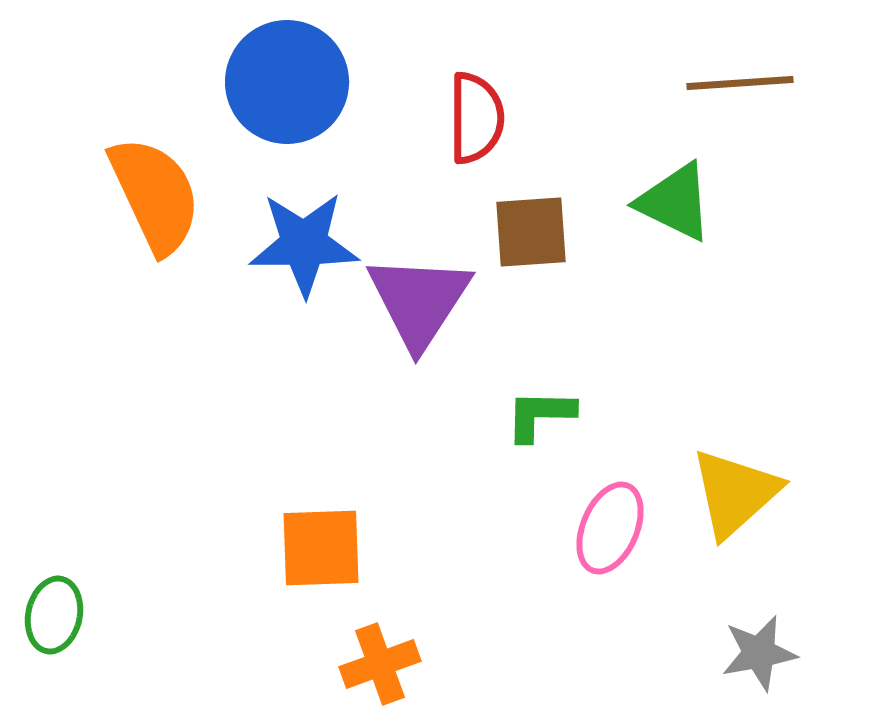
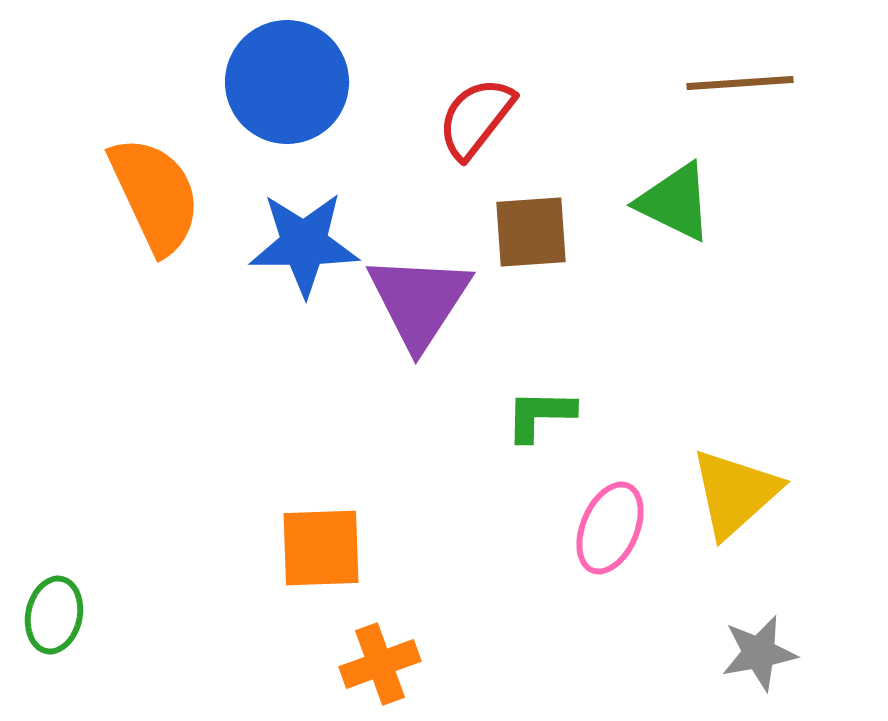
red semicircle: rotated 142 degrees counterclockwise
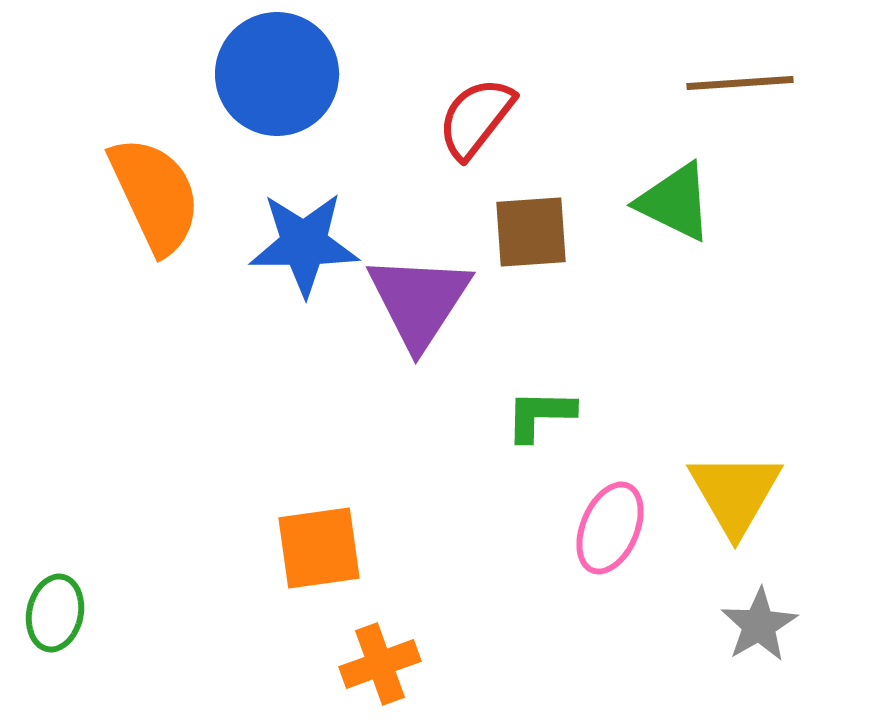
blue circle: moved 10 px left, 8 px up
yellow triangle: rotated 18 degrees counterclockwise
orange square: moved 2 px left; rotated 6 degrees counterclockwise
green ellipse: moved 1 px right, 2 px up
gray star: moved 28 px up; rotated 20 degrees counterclockwise
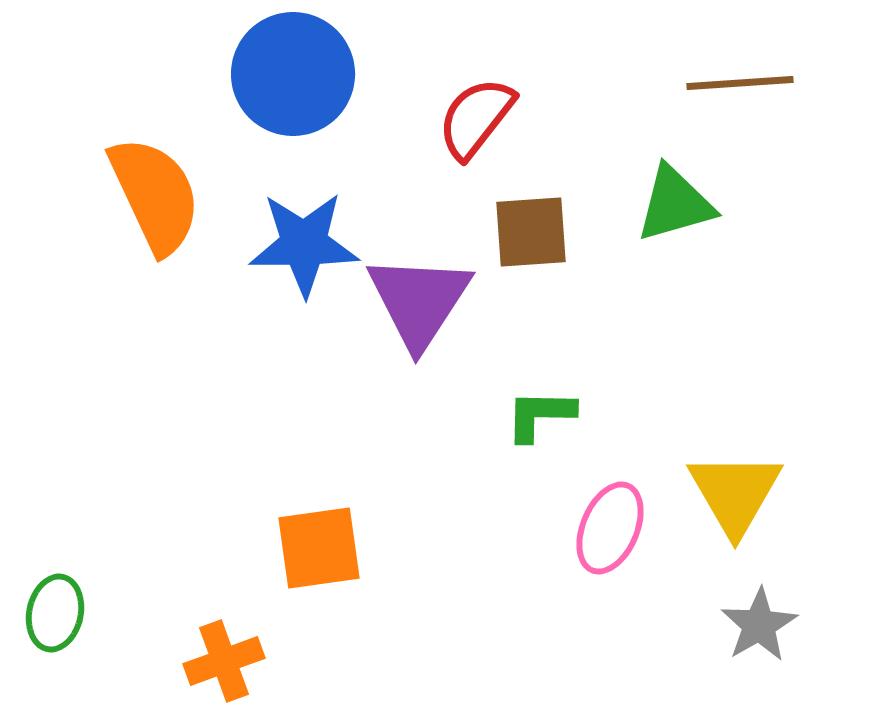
blue circle: moved 16 px right
green triangle: moved 2 px down; rotated 42 degrees counterclockwise
orange cross: moved 156 px left, 3 px up
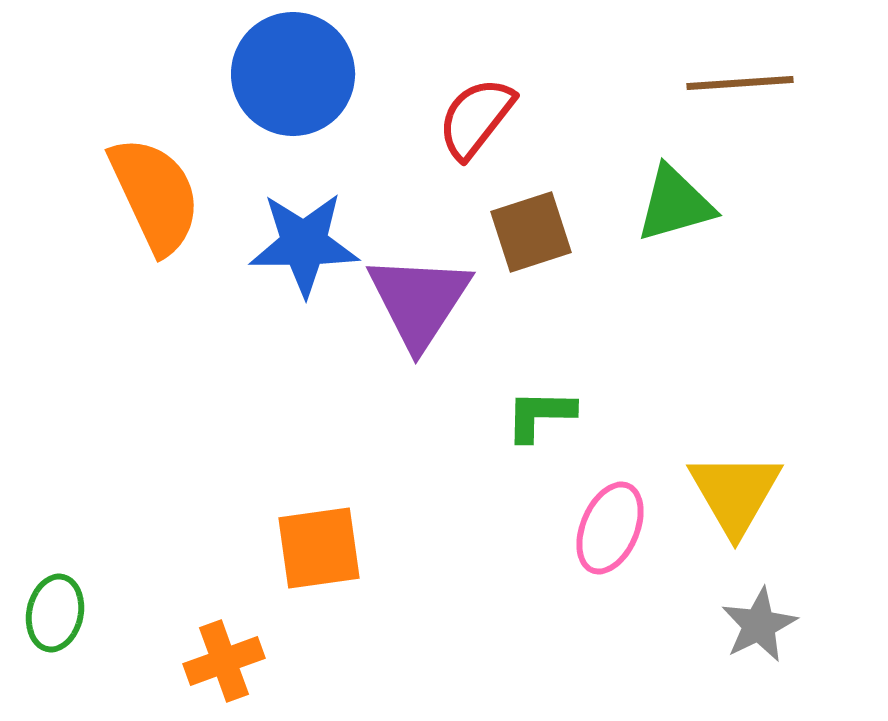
brown square: rotated 14 degrees counterclockwise
gray star: rotated 4 degrees clockwise
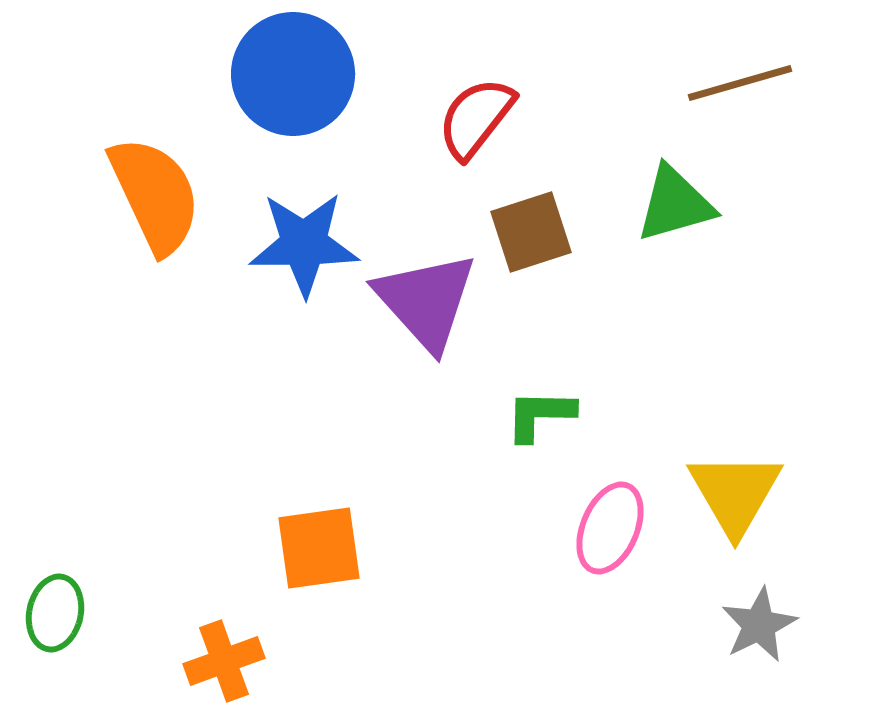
brown line: rotated 12 degrees counterclockwise
purple triangle: moved 7 px right; rotated 15 degrees counterclockwise
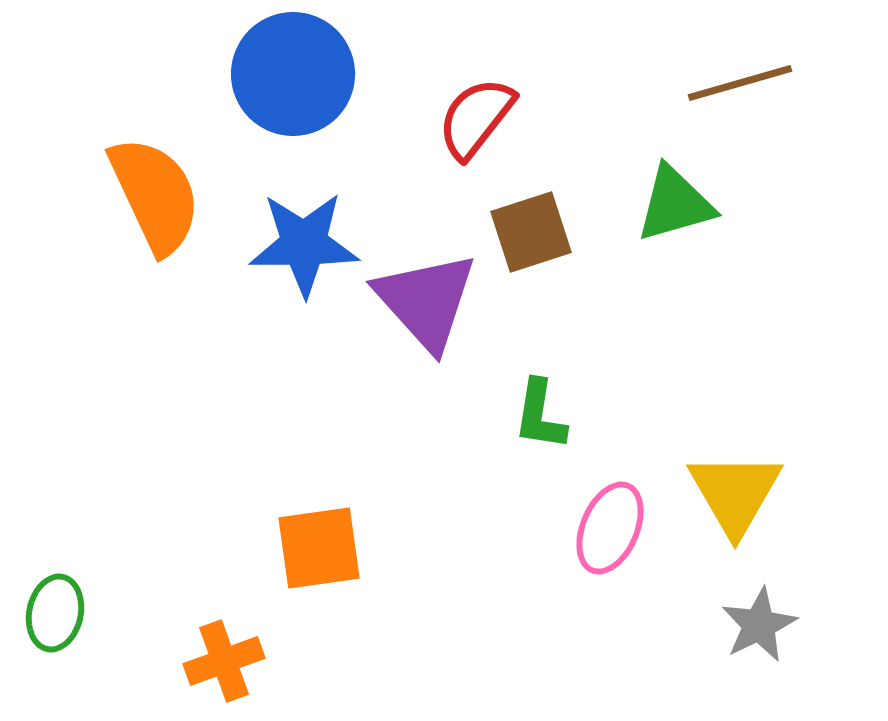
green L-shape: rotated 82 degrees counterclockwise
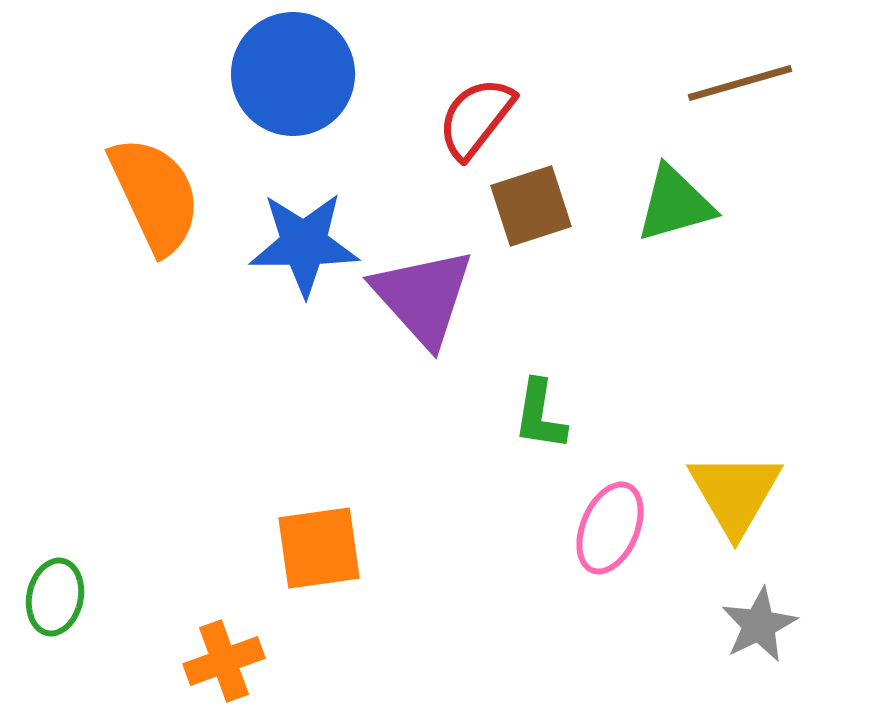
brown square: moved 26 px up
purple triangle: moved 3 px left, 4 px up
green ellipse: moved 16 px up
